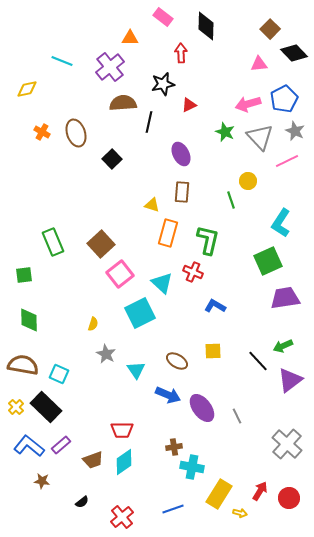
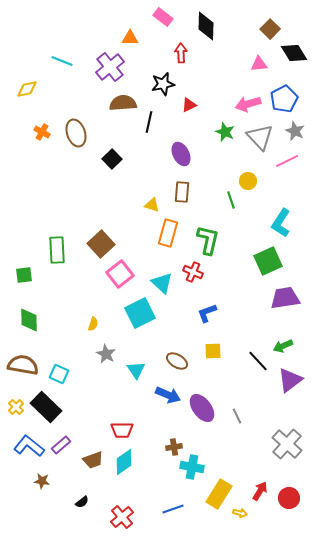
black diamond at (294, 53): rotated 12 degrees clockwise
green rectangle at (53, 242): moved 4 px right, 8 px down; rotated 20 degrees clockwise
blue L-shape at (215, 306): moved 8 px left, 7 px down; rotated 50 degrees counterclockwise
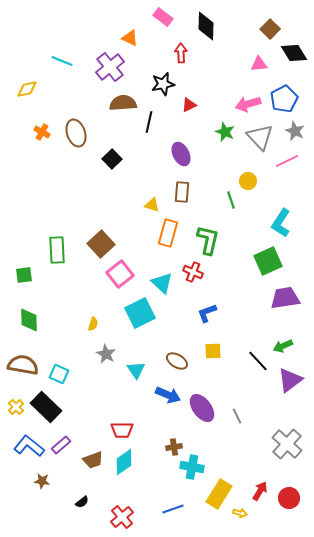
orange triangle at (130, 38): rotated 24 degrees clockwise
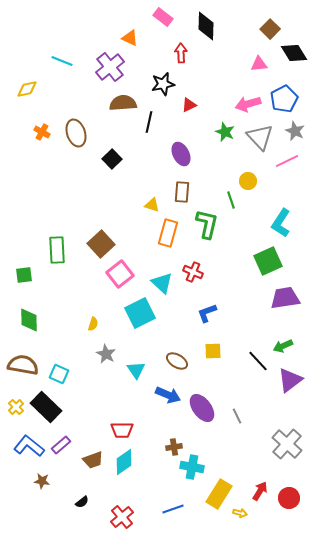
green L-shape at (208, 240): moved 1 px left, 16 px up
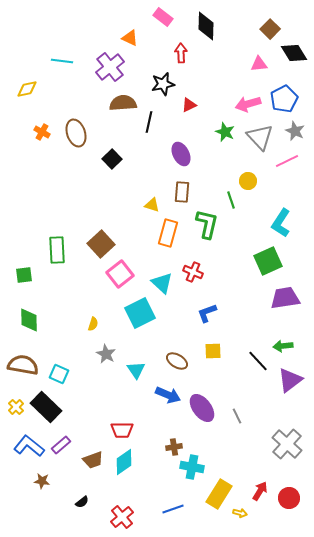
cyan line at (62, 61): rotated 15 degrees counterclockwise
green arrow at (283, 346): rotated 18 degrees clockwise
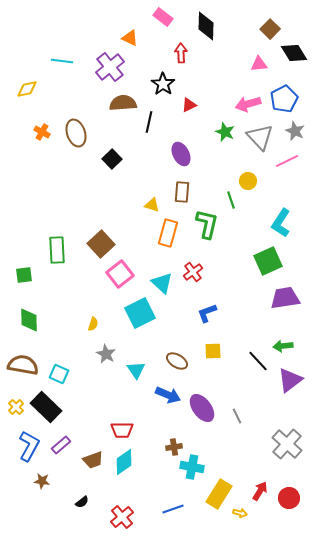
black star at (163, 84): rotated 25 degrees counterclockwise
red cross at (193, 272): rotated 30 degrees clockwise
blue L-shape at (29, 446): rotated 80 degrees clockwise
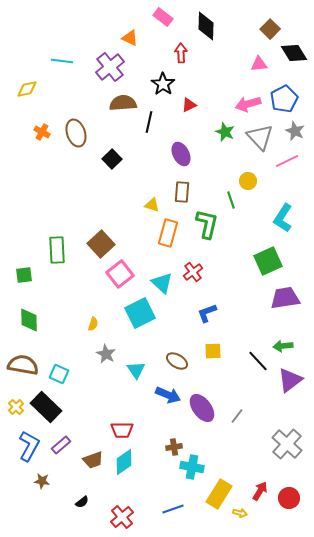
cyan L-shape at (281, 223): moved 2 px right, 5 px up
gray line at (237, 416): rotated 63 degrees clockwise
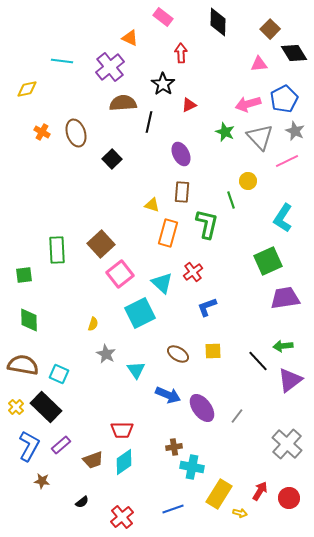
black diamond at (206, 26): moved 12 px right, 4 px up
blue L-shape at (207, 313): moved 6 px up
brown ellipse at (177, 361): moved 1 px right, 7 px up
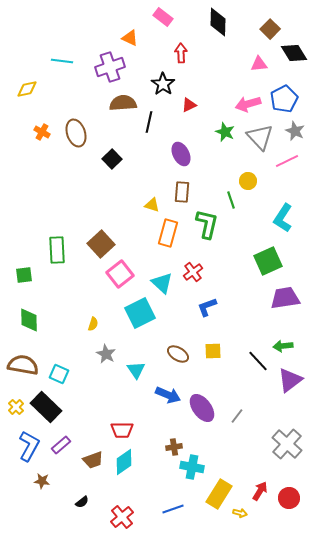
purple cross at (110, 67): rotated 20 degrees clockwise
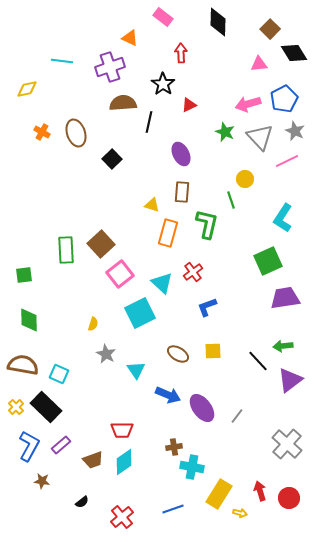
yellow circle at (248, 181): moved 3 px left, 2 px up
green rectangle at (57, 250): moved 9 px right
red arrow at (260, 491): rotated 48 degrees counterclockwise
